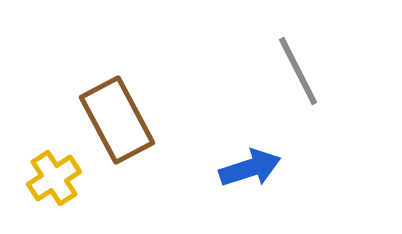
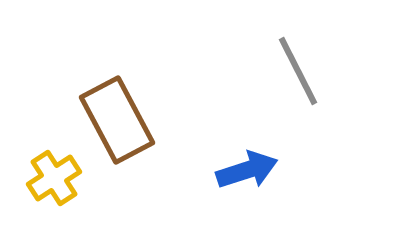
blue arrow: moved 3 px left, 2 px down
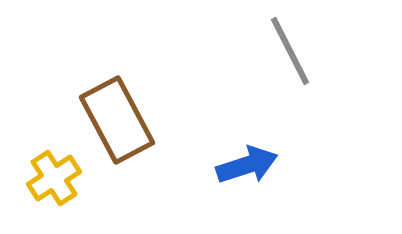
gray line: moved 8 px left, 20 px up
blue arrow: moved 5 px up
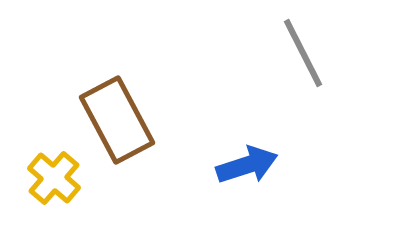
gray line: moved 13 px right, 2 px down
yellow cross: rotated 16 degrees counterclockwise
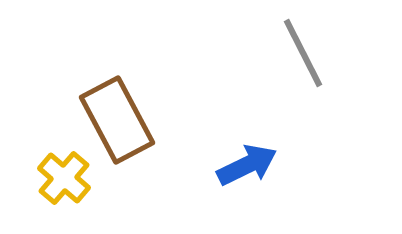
blue arrow: rotated 8 degrees counterclockwise
yellow cross: moved 10 px right
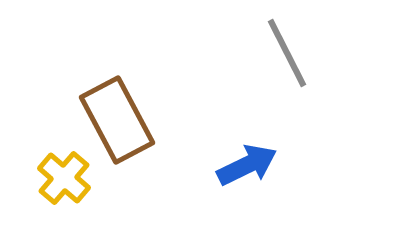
gray line: moved 16 px left
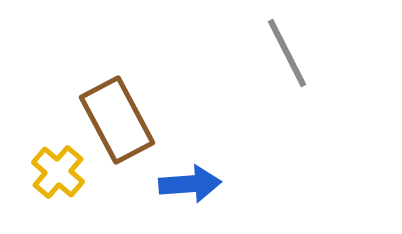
blue arrow: moved 57 px left, 19 px down; rotated 22 degrees clockwise
yellow cross: moved 6 px left, 6 px up
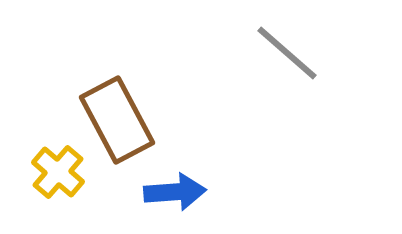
gray line: rotated 22 degrees counterclockwise
blue arrow: moved 15 px left, 8 px down
